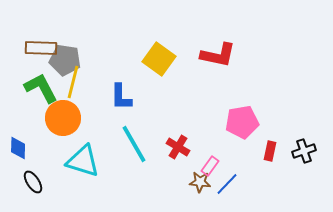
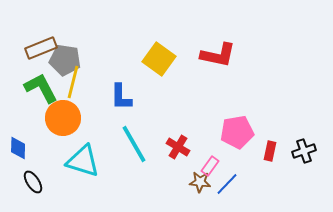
brown rectangle: rotated 24 degrees counterclockwise
pink pentagon: moved 5 px left, 10 px down
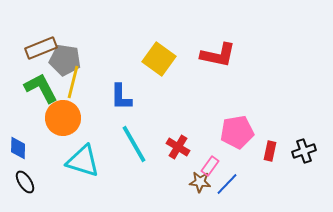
black ellipse: moved 8 px left
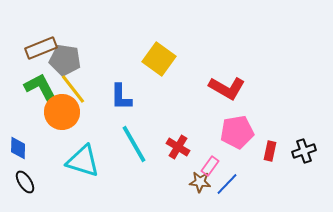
red L-shape: moved 9 px right, 33 px down; rotated 18 degrees clockwise
yellow line: moved 7 px down; rotated 52 degrees counterclockwise
orange circle: moved 1 px left, 6 px up
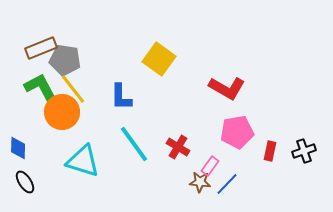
cyan line: rotated 6 degrees counterclockwise
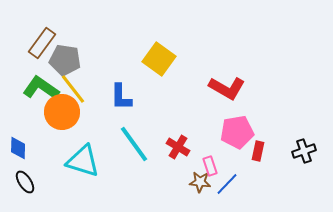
brown rectangle: moved 1 px right, 5 px up; rotated 32 degrees counterclockwise
green L-shape: rotated 27 degrees counterclockwise
red rectangle: moved 12 px left
pink rectangle: rotated 54 degrees counterclockwise
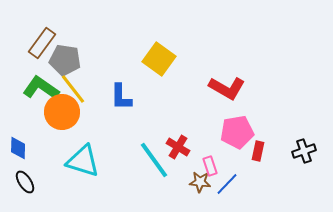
cyan line: moved 20 px right, 16 px down
